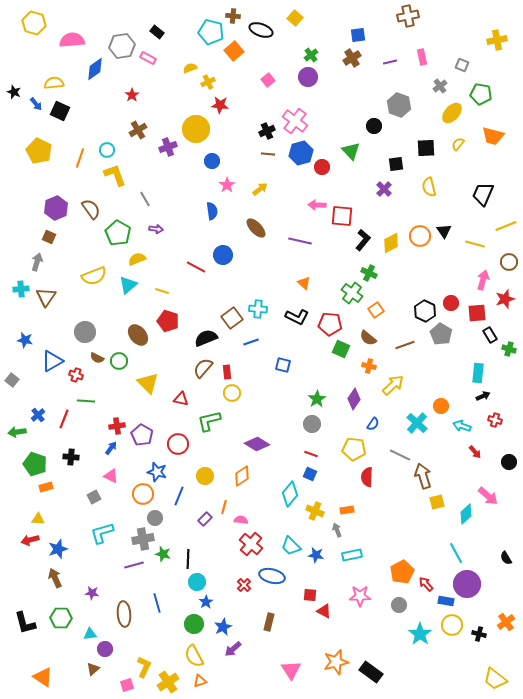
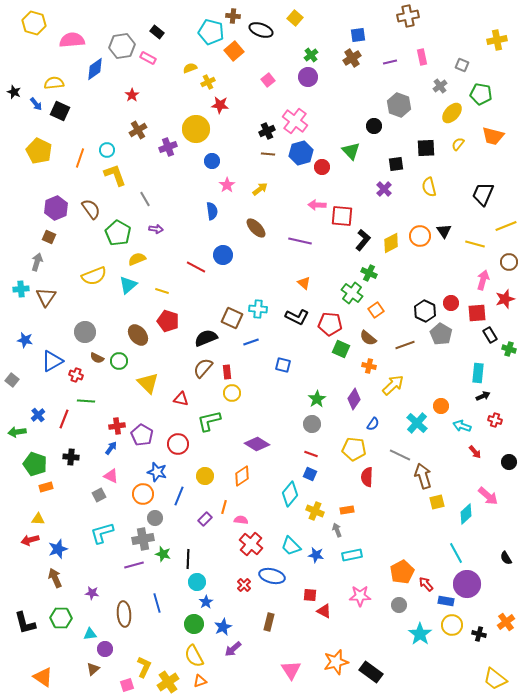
brown square at (232, 318): rotated 30 degrees counterclockwise
gray square at (94, 497): moved 5 px right, 2 px up
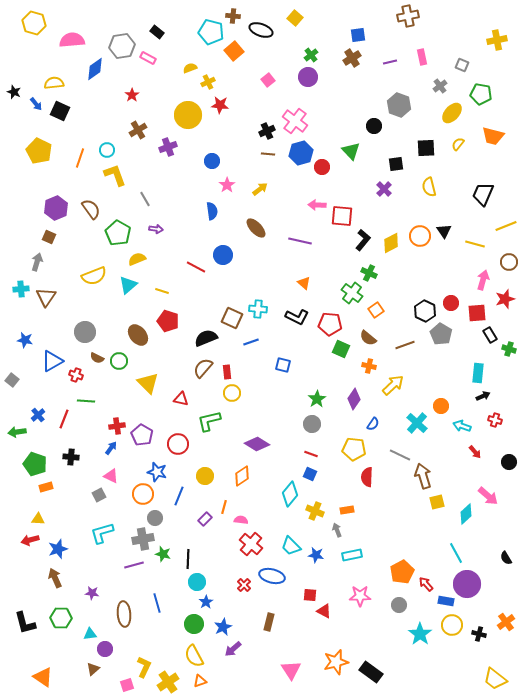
yellow circle at (196, 129): moved 8 px left, 14 px up
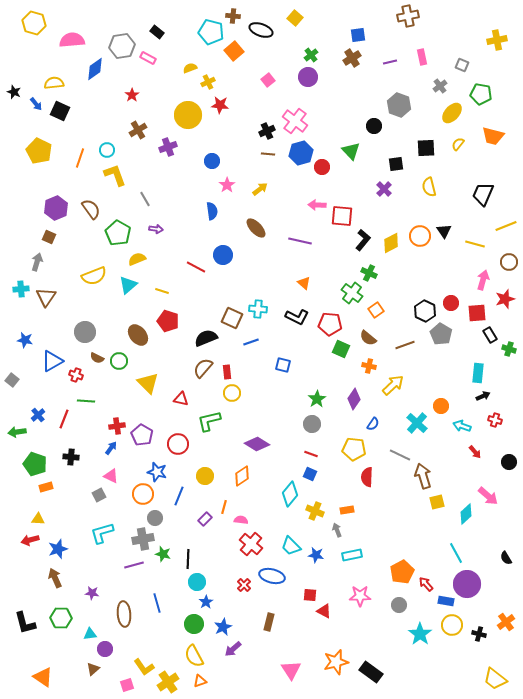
yellow L-shape at (144, 667): rotated 120 degrees clockwise
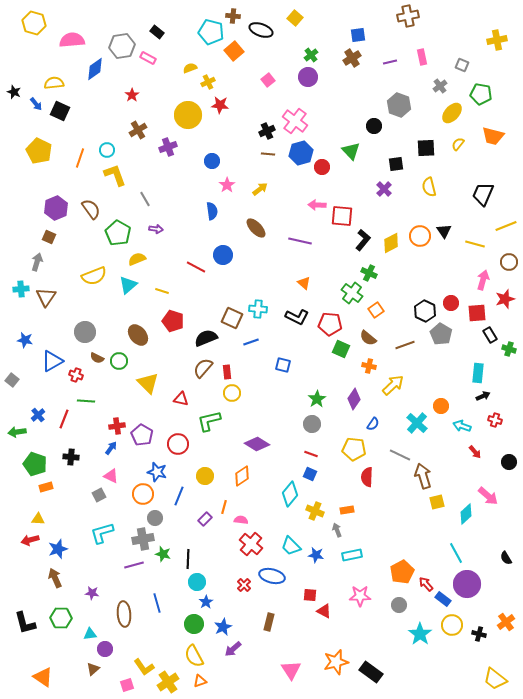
red pentagon at (168, 321): moved 5 px right
blue rectangle at (446, 601): moved 3 px left, 2 px up; rotated 28 degrees clockwise
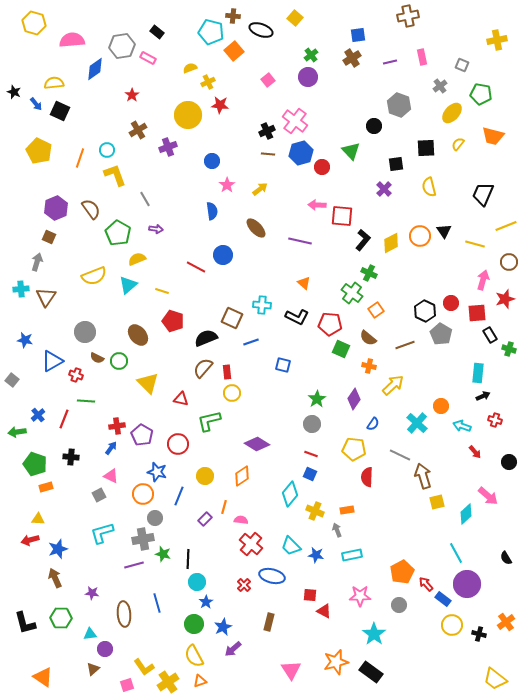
cyan cross at (258, 309): moved 4 px right, 4 px up
cyan star at (420, 634): moved 46 px left
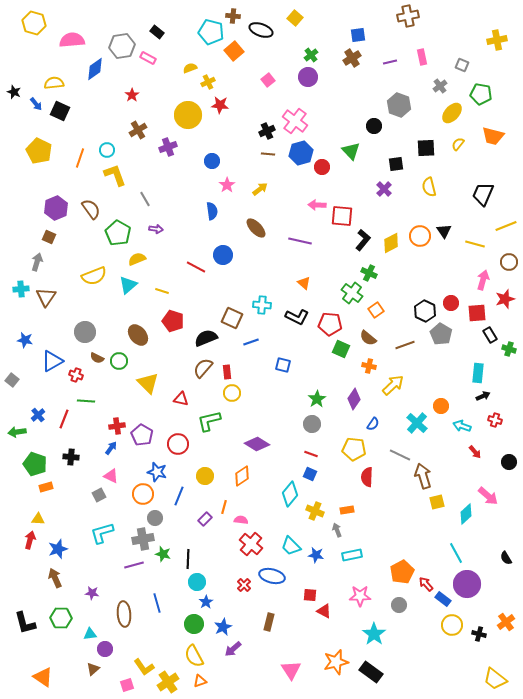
red arrow at (30, 540): rotated 120 degrees clockwise
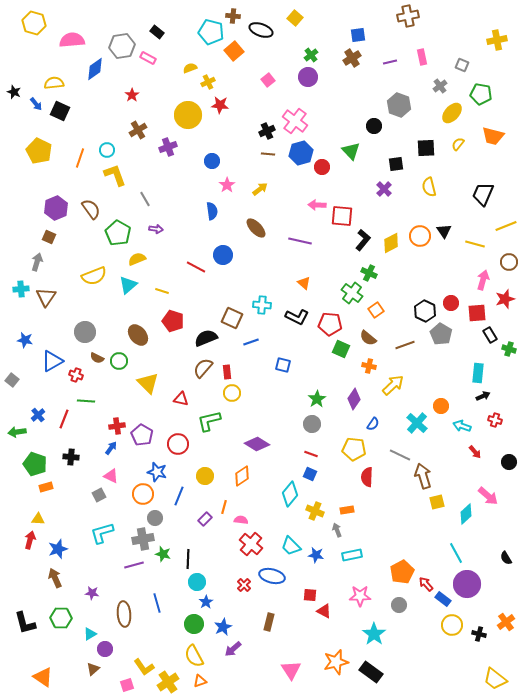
cyan triangle at (90, 634): rotated 24 degrees counterclockwise
